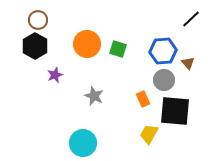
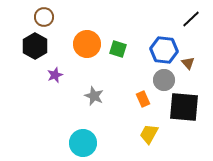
brown circle: moved 6 px right, 3 px up
blue hexagon: moved 1 px right, 1 px up; rotated 12 degrees clockwise
black square: moved 9 px right, 4 px up
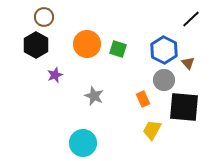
black hexagon: moved 1 px right, 1 px up
blue hexagon: rotated 20 degrees clockwise
yellow trapezoid: moved 3 px right, 4 px up
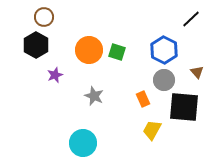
orange circle: moved 2 px right, 6 px down
green square: moved 1 px left, 3 px down
brown triangle: moved 9 px right, 9 px down
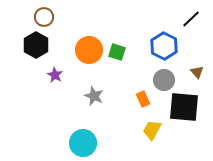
blue hexagon: moved 4 px up
purple star: rotated 21 degrees counterclockwise
